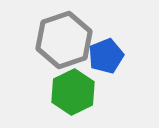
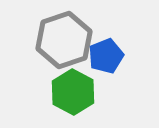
green hexagon: rotated 6 degrees counterclockwise
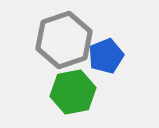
green hexagon: rotated 21 degrees clockwise
